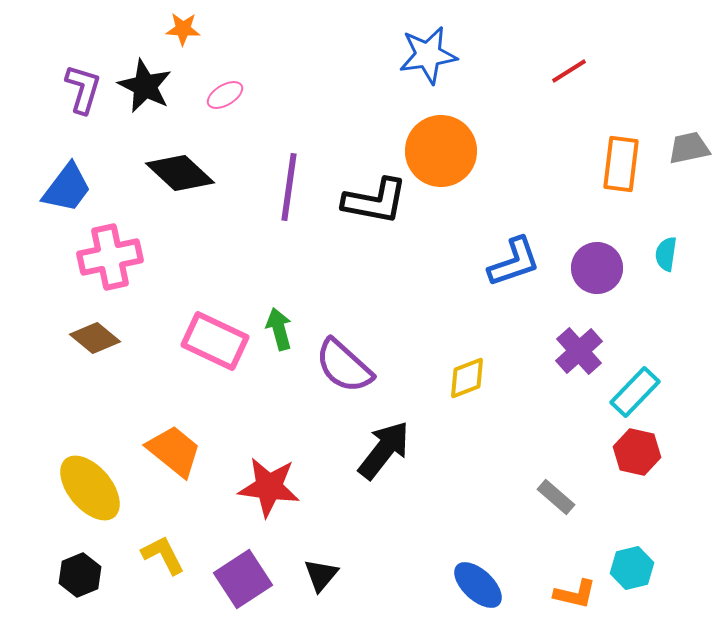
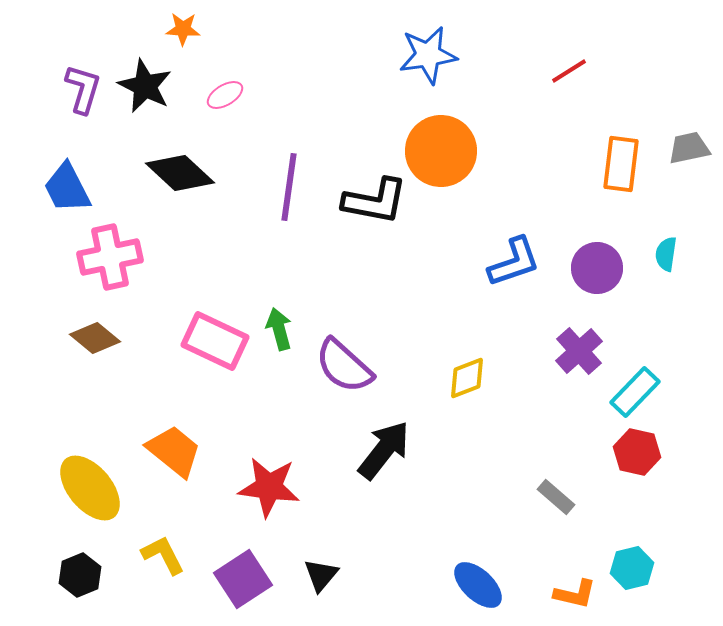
blue trapezoid: rotated 116 degrees clockwise
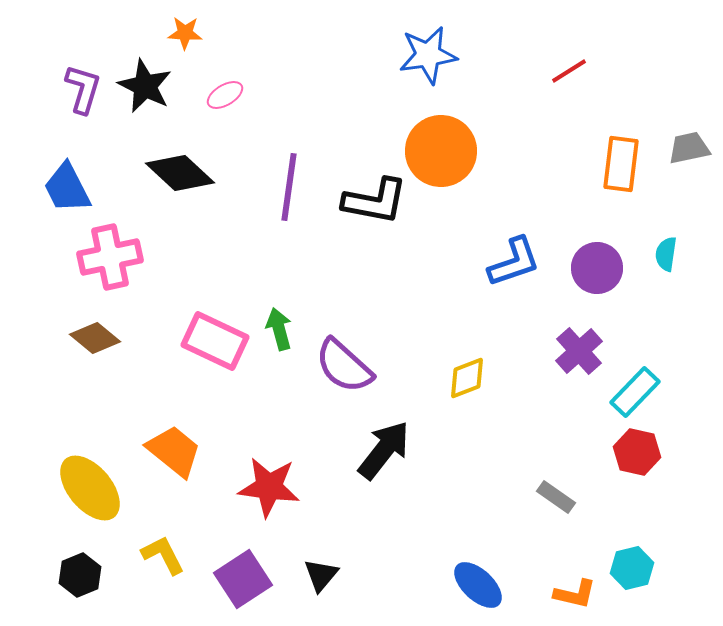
orange star: moved 2 px right, 4 px down
gray rectangle: rotated 6 degrees counterclockwise
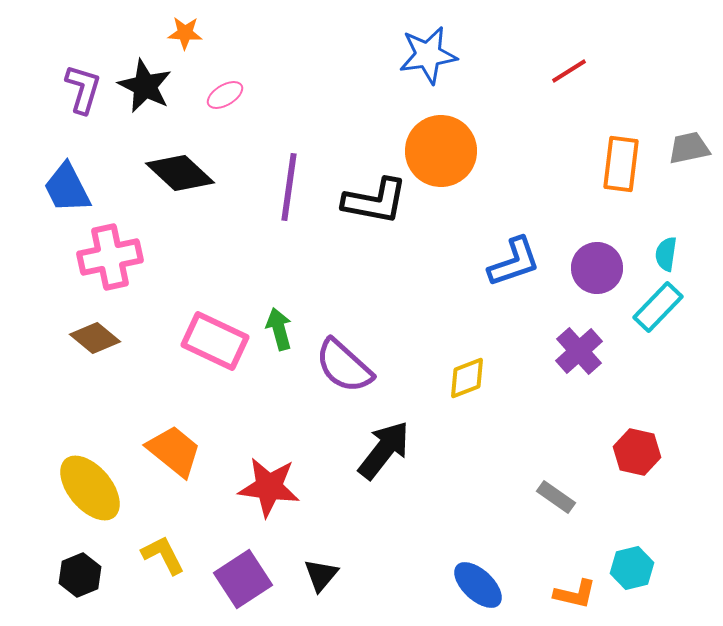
cyan rectangle: moved 23 px right, 85 px up
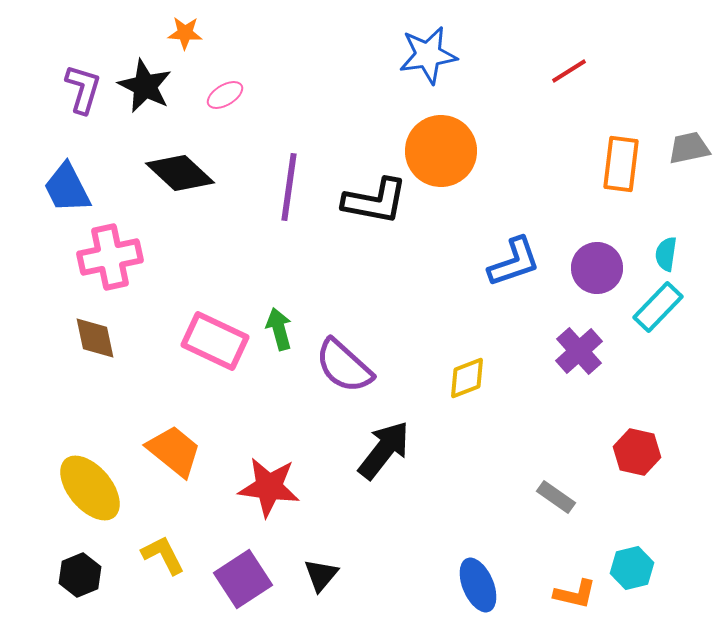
brown diamond: rotated 39 degrees clockwise
blue ellipse: rotated 24 degrees clockwise
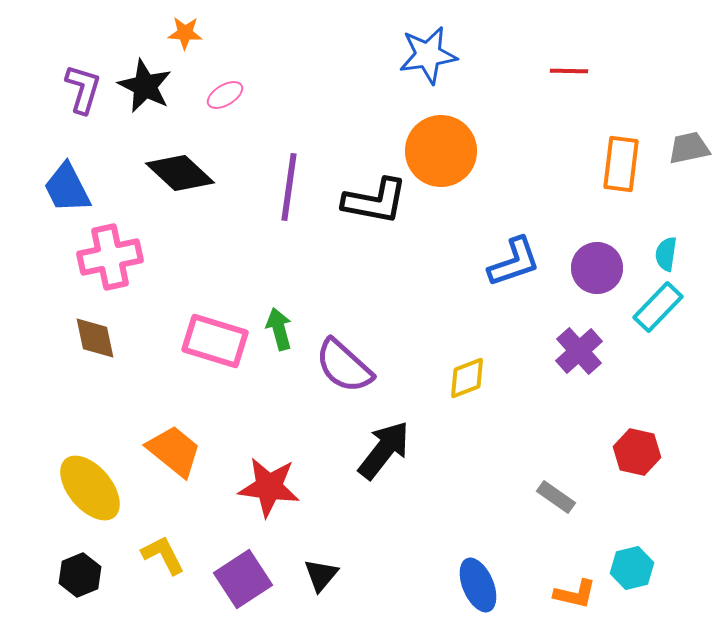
red line: rotated 33 degrees clockwise
pink rectangle: rotated 8 degrees counterclockwise
